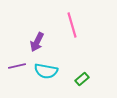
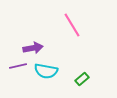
pink line: rotated 15 degrees counterclockwise
purple arrow: moved 4 px left, 6 px down; rotated 126 degrees counterclockwise
purple line: moved 1 px right
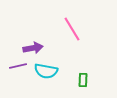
pink line: moved 4 px down
green rectangle: moved 1 px right, 1 px down; rotated 48 degrees counterclockwise
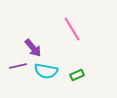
purple arrow: rotated 60 degrees clockwise
green rectangle: moved 6 px left, 5 px up; rotated 64 degrees clockwise
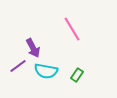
purple arrow: rotated 12 degrees clockwise
purple line: rotated 24 degrees counterclockwise
green rectangle: rotated 32 degrees counterclockwise
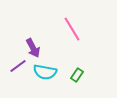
cyan semicircle: moved 1 px left, 1 px down
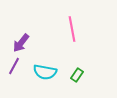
pink line: rotated 20 degrees clockwise
purple arrow: moved 12 px left, 5 px up; rotated 66 degrees clockwise
purple line: moved 4 px left; rotated 24 degrees counterclockwise
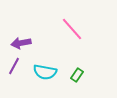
pink line: rotated 30 degrees counterclockwise
purple arrow: rotated 42 degrees clockwise
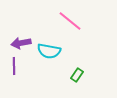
pink line: moved 2 px left, 8 px up; rotated 10 degrees counterclockwise
purple line: rotated 30 degrees counterclockwise
cyan semicircle: moved 4 px right, 21 px up
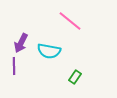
purple arrow: rotated 54 degrees counterclockwise
green rectangle: moved 2 px left, 2 px down
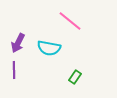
purple arrow: moved 3 px left
cyan semicircle: moved 3 px up
purple line: moved 4 px down
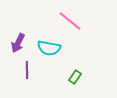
purple line: moved 13 px right
